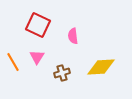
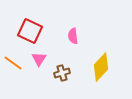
red square: moved 8 px left, 6 px down
pink triangle: moved 2 px right, 2 px down
orange line: moved 1 px down; rotated 24 degrees counterclockwise
yellow diamond: rotated 44 degrees counterclockwise
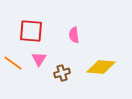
red square: moved 1 px right; rotated 20 degrees counterclockwise
pink semicircle: moved 1 px right, 1 px up
yellow diamond: rotated 52 degrees clockwise
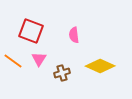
red square: rotated 15 degrees clockwise
orange line: moved 2 px up
yellow diamond: moved 1 px left, 1 px up; rotated 20 degrees clockwise
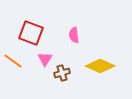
red square: moved 2 px down
pink triangle: moved 6 px right
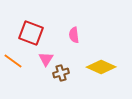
pink triangle: moved 1 px right
yellow diamond: moved 1 px right, 1 px down
brown cross: moved 1 px left
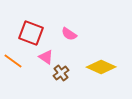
pink semicircle: moved 5 px left, 1 px up; rotated 49 degrees counterclockwise
pink triangle: moved 2 px up; rotated 28 degrees counterclockwise
brown cross: rotated 21 degrees counterclockwise
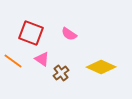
pink triangle: moved 4 px left, 2 px down
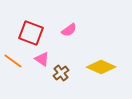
pink semicircle: moved 4 px up; rotated 70 degrees counterclockwise
